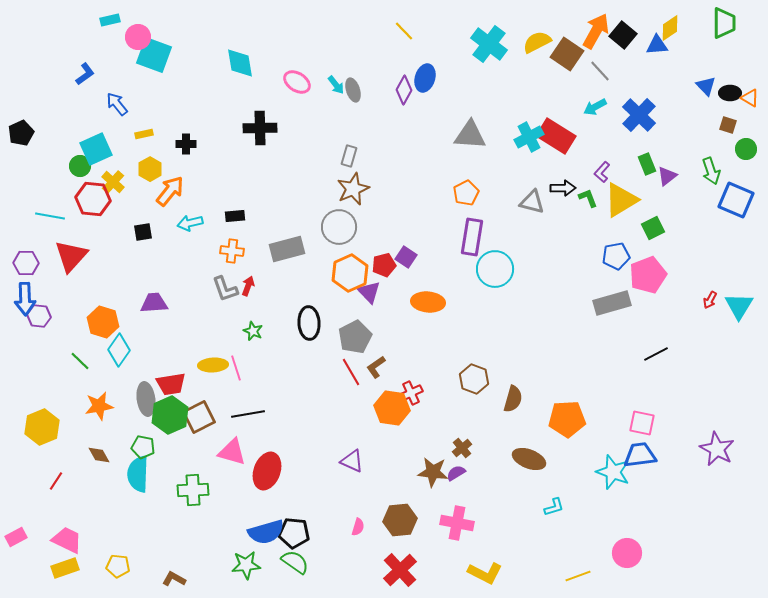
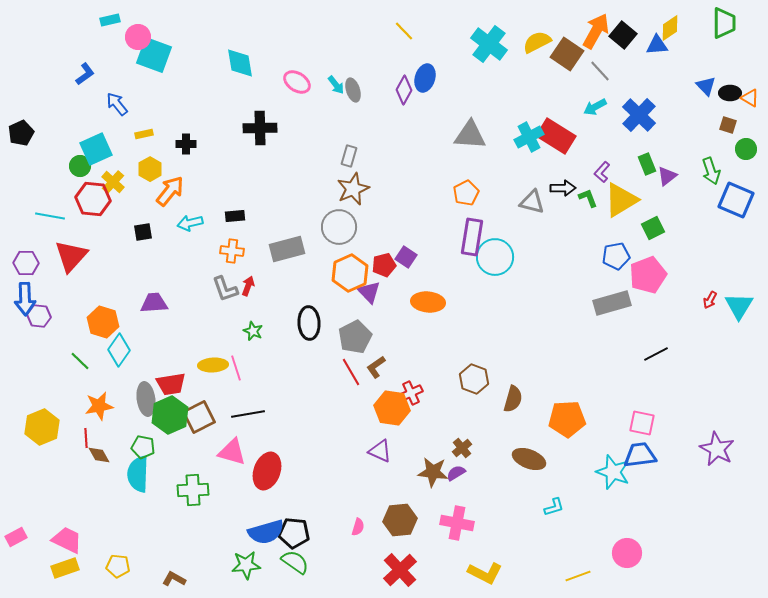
cyan circle at (495, 269): moved 12 px up
purple triangle at (352, 461): moved 28 px right, 10 px up
red line at (56, 481): moved 30 px right, 43 px up; rotated 36 degrees counterclockwise
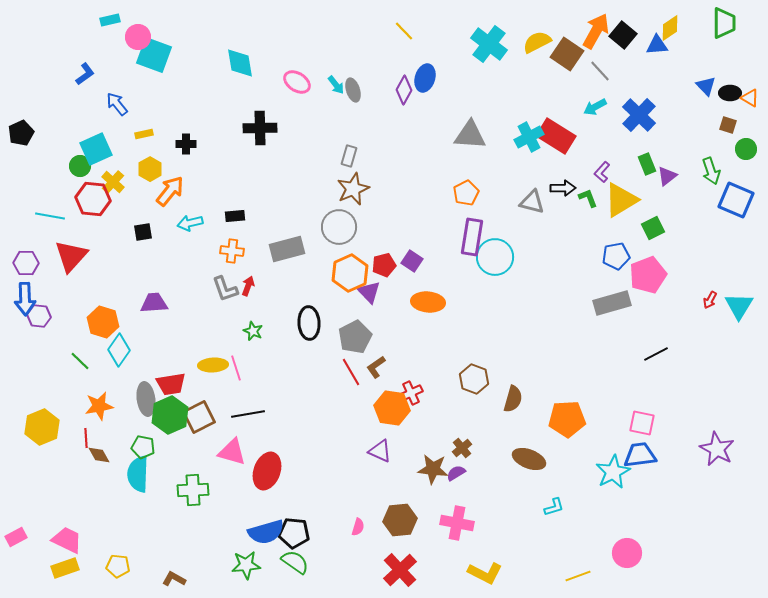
purple square at (406, 257): moved 6 px right, 4 px down
brown star at (433, 472): moved 3 px up
cyan star at (613, 472): rotated 24 degrees clockwise
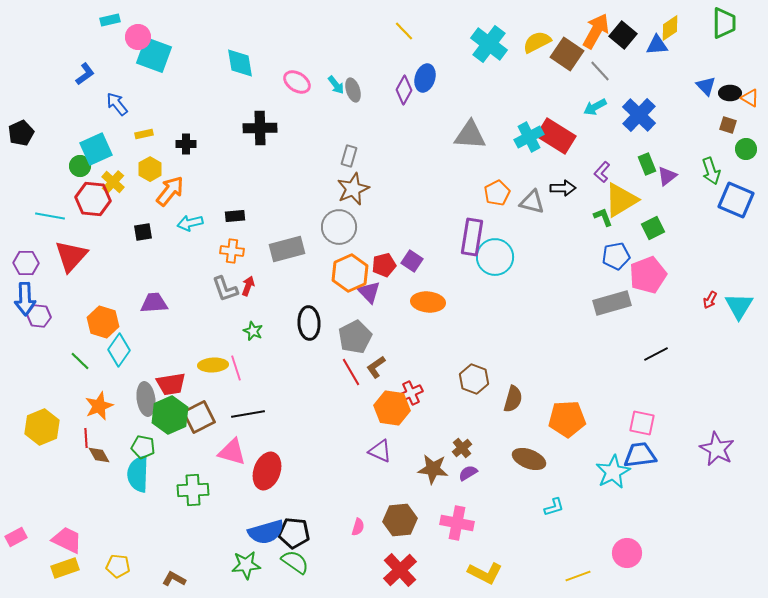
orange pentagon at (466, 193): moved 31 px right
green L-shape at (588, 198): moved 15 px right, 19 px down
orange star at (99, 406): rotated 12 degrees counterclockwise
purple semicircle at (456, 473): moved 12 px right
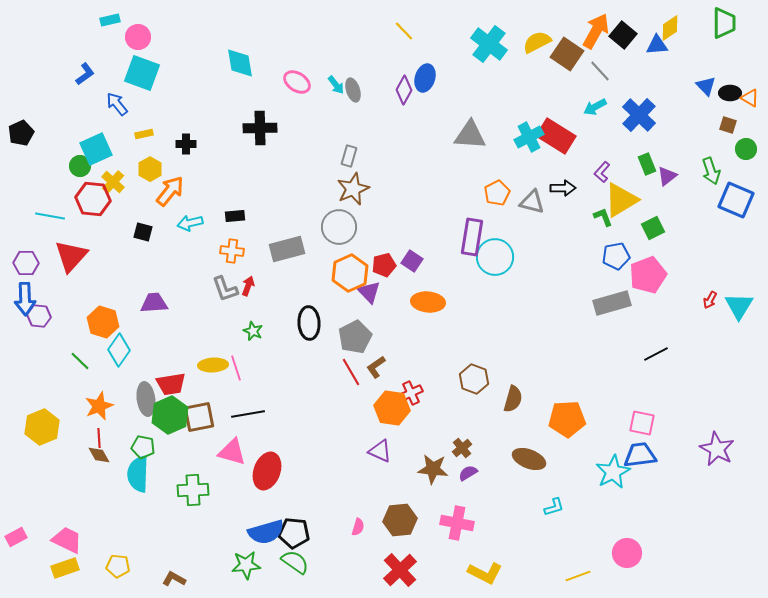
cyan square at (154, 55): moved 12 px left, 18 px down
black square at (143, 232): rotated 24 degrees clockwise
brown square at (199, 417): rotated 16 degrees clockwise
red line at (86, 438): moved 13 px right
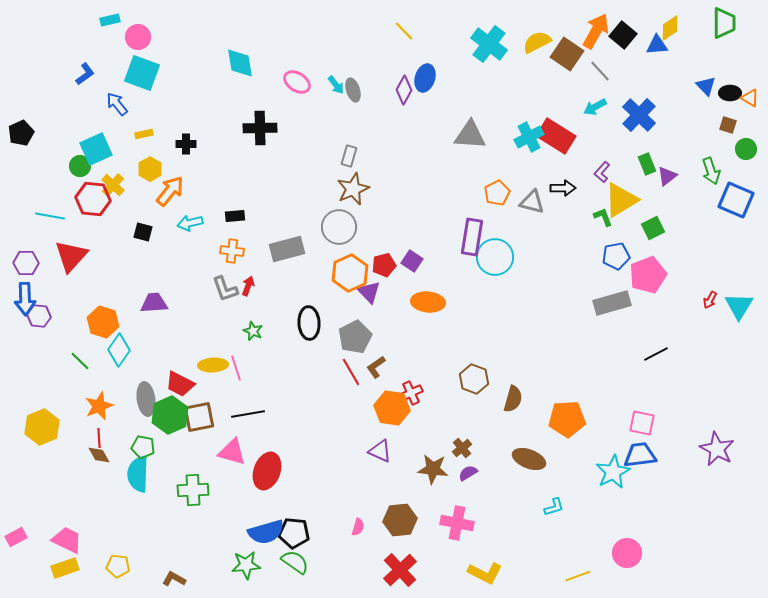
yellow cross at (113, 182): moved 3 px down
red trapezoid at (171, 384): moved 9 px right; rotated 36 degrees clockwise
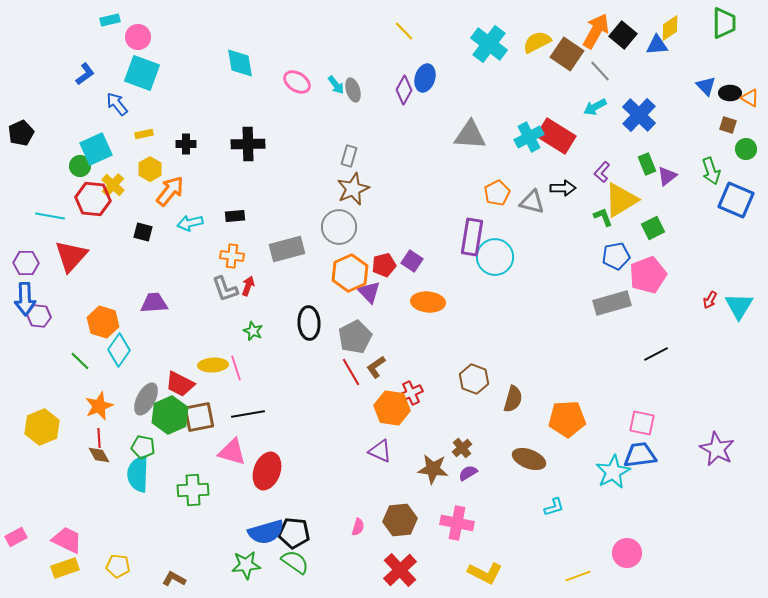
black cross at (260, 128): moved 12 px left, 16 px down
orange cross at (232, 251): moved 5 px down
gray ellipse at (146, 399): rotated 36 degrees clockwise
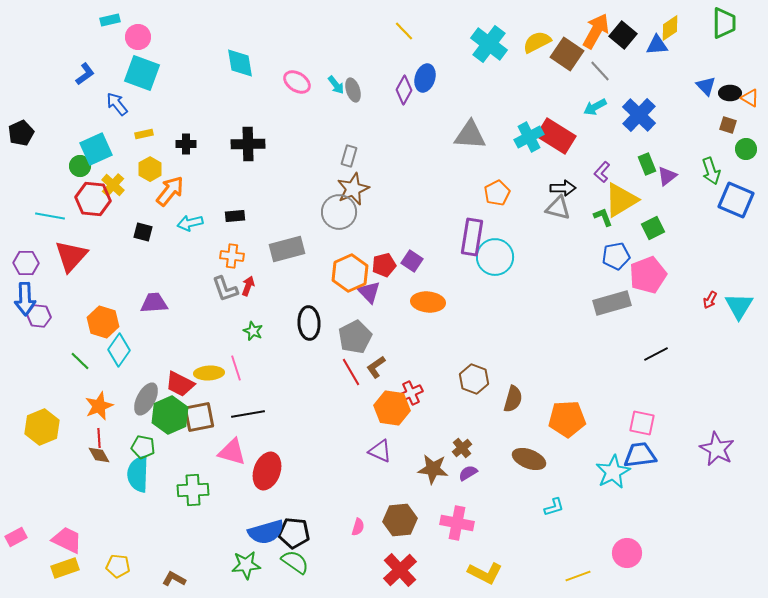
gray triangle at (532, 202): moved 26 px right, 6 px down
gray circle at (339, 227): moved 15 px up
yellow ellipse at (213, 365): moved 4 px left, 8 px down
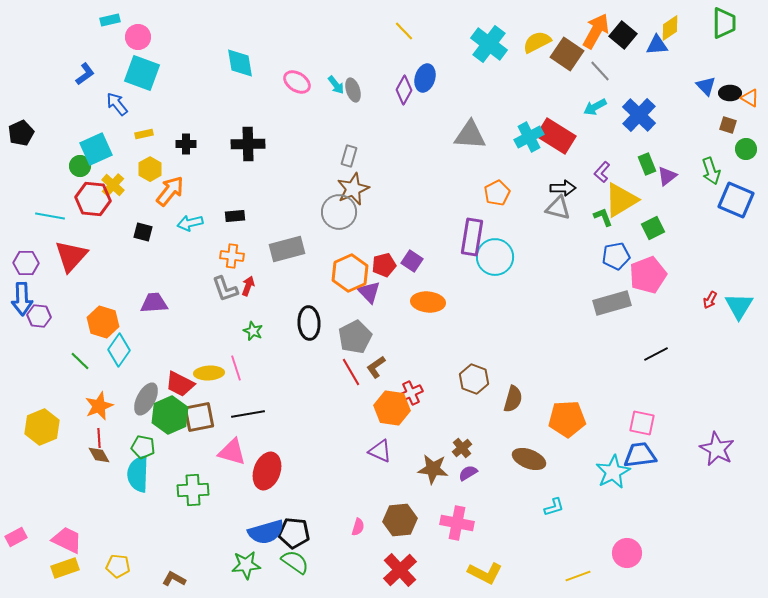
blue arrow at (25, 299): moved 3 px left
